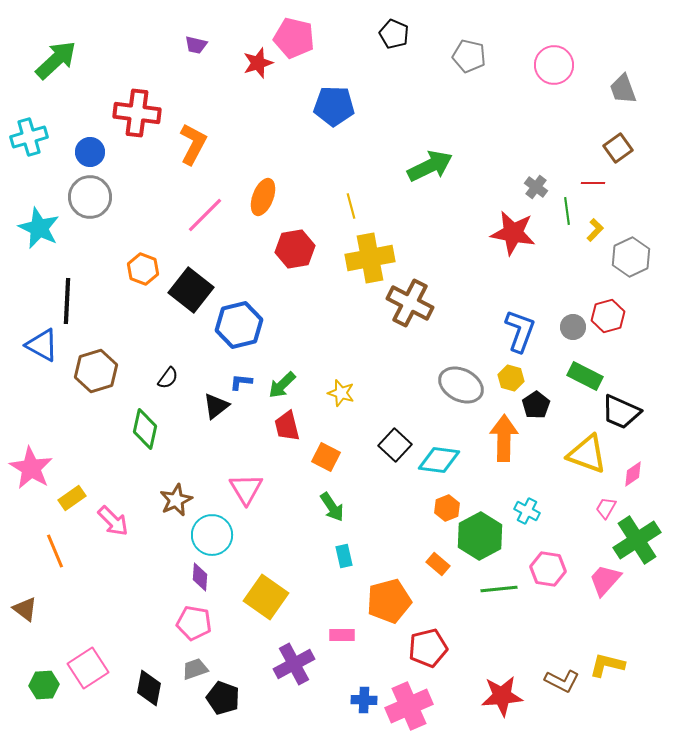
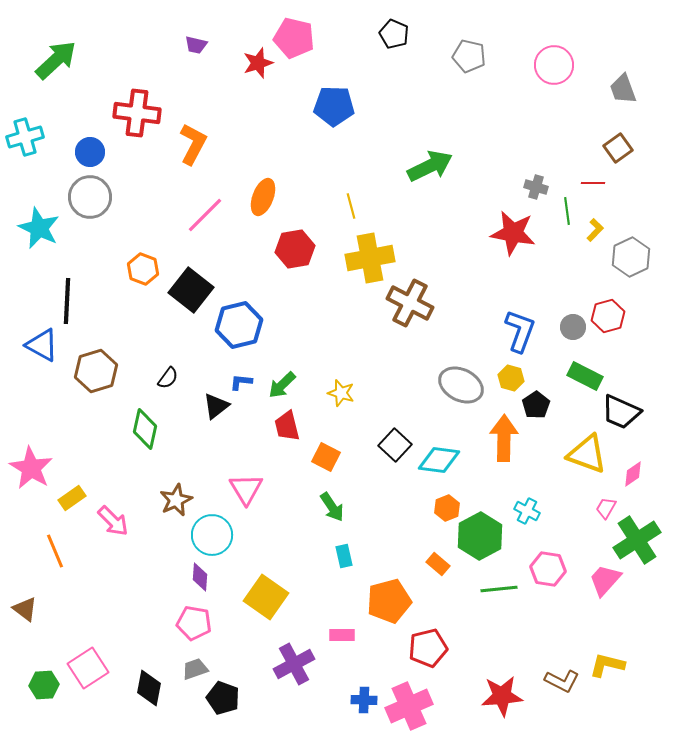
cyan cross at (29, 137): moved 4 px left
gray cross at (536, 187): rotated 20 degrees counterclockwise
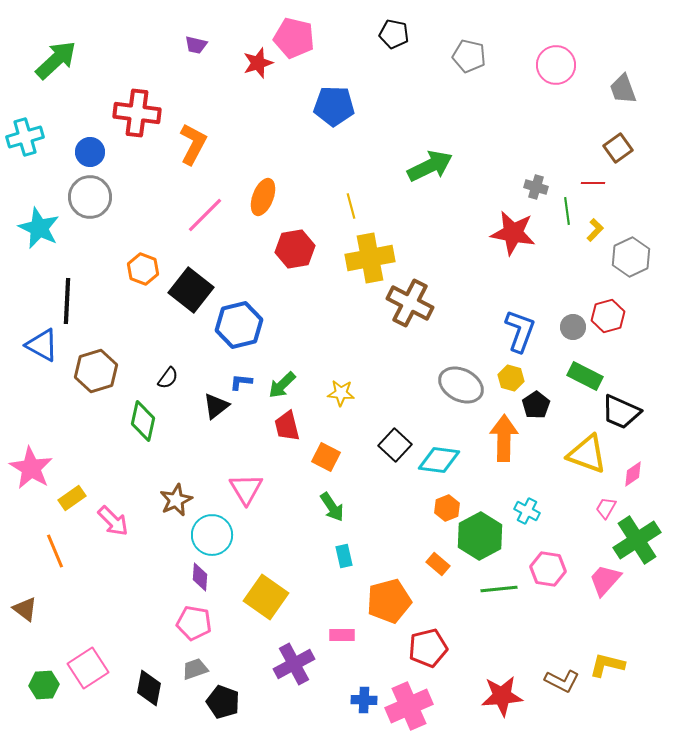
black pentagon at (394, 34): rotated 12 degrees counterclockwise
pink circle at (554, 65): moved 2 px right
yellow star at (341, 393): rotated 12 degrees counterclockwise
green diamond at (145, 429): moved 2 px left, 8 px up
black pentagon at (223, 698): moved 4 px down
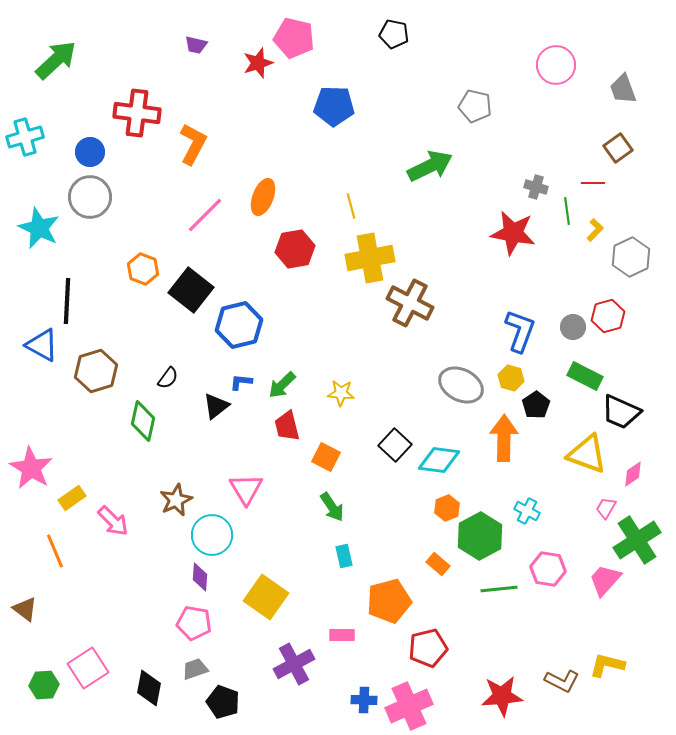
gray pentagon at (469, 56): moved 6 px right, 50 px down
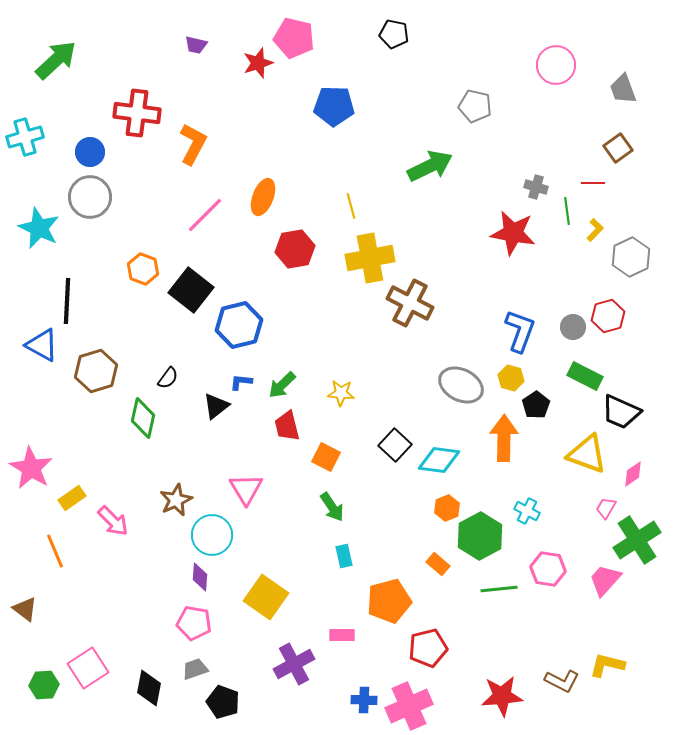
green diamond at (143, 421): moved 3 px up
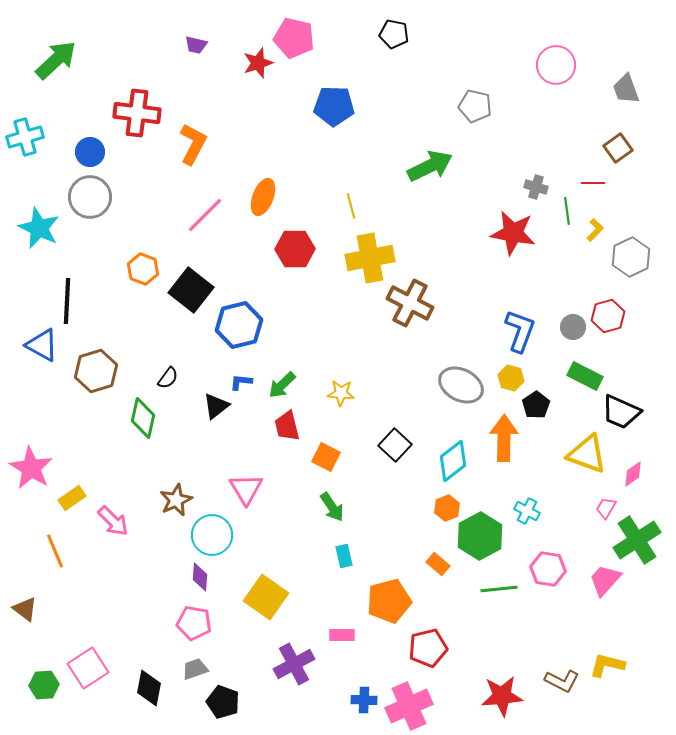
gray trapezoid at (623, 89): moved 3 px right
red hexagon at (295, 249): rotated 9 degrees clockwise
cyan diamond at (439, 460): moved 14 px right, 1 px down; rotated 45 degrees counterclockwise
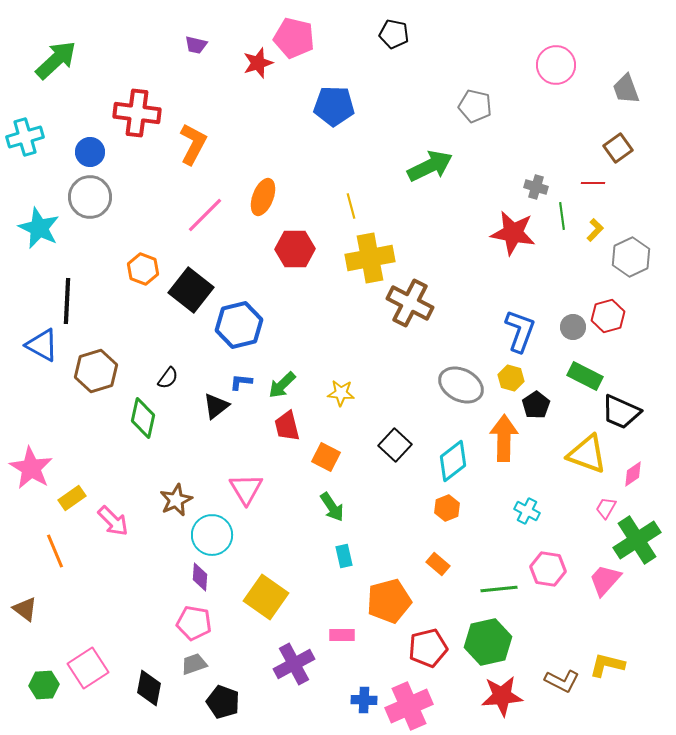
green line at (567, 211): moved 5 px left, 5 px down
green hexagon at (480, 536): moved 8 px right, 106 px down; rotated 15 degrees clockwise
gray trapezoid at (195, 669): moved 1 px left, 5 px up
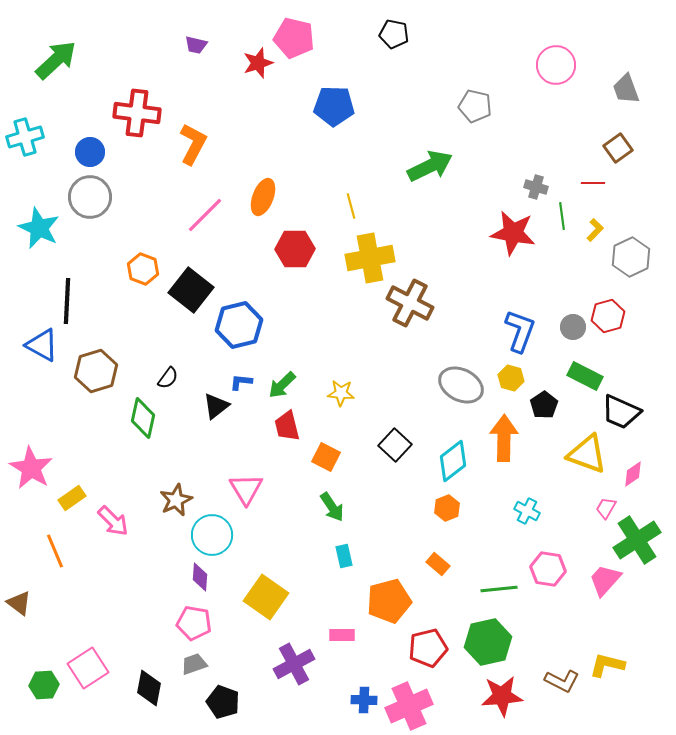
black pentagon at (536, 405): moved 8 px right
brown triangle at (25, 609): moved 6 px left, 6 px up
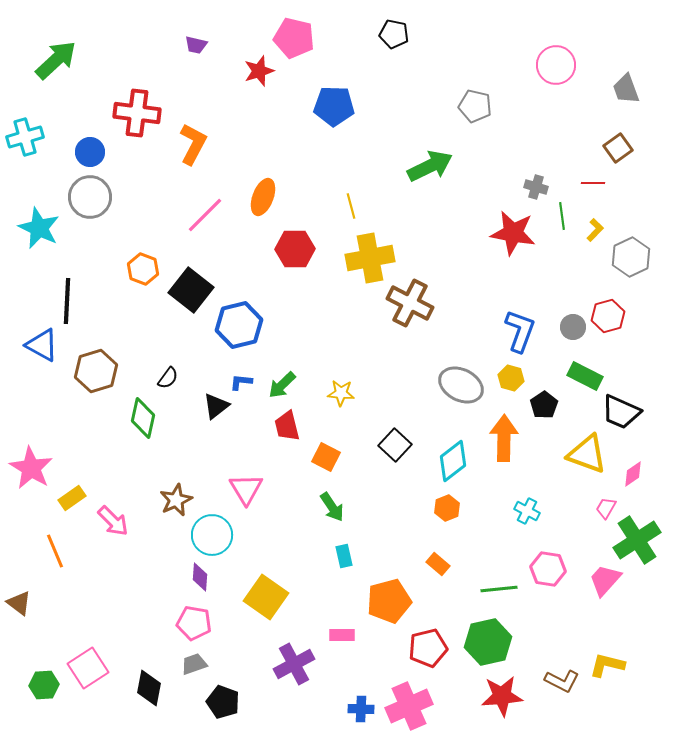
red star at (258, 63): moved 1 px right, 8 px down
blue cross at (364, 700): moved 3 px left, 9 px down
